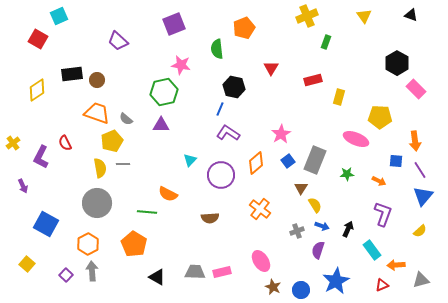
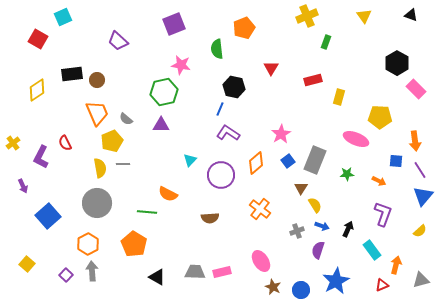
cyan square at (59, 16): moved 4 px right, 1 px down
orange trapezoid at (97, 113): rotated 48 degrees clockwise
blue square at (46, 224): moved 2 px right, 8 px up; rotated 20 degrees clockwise
orange arrow at (396, 265): rotated 108 degrees clockwise
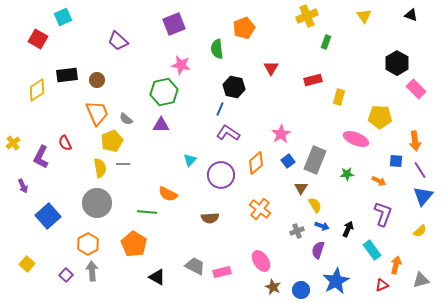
black rectangle at (72, 74): moved 5 px left, 1 px down
gray trapezoid at (195, 272): moved 6 px up; rotated 25 degrees clockwise
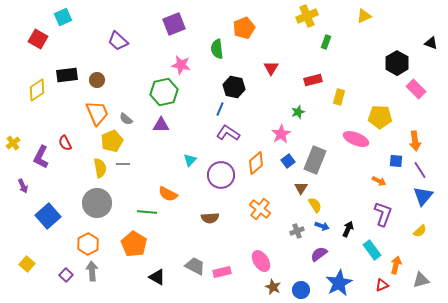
black triangle at (411, 15): moved 20 px right, 28 px down
yellow triangle at (364, 16): rotated 42 degrees clockwise
green star at (347, 174): moved 49 px left, 62 px up; rotated 16 degrees counterclockwise
purple semicircle at (318, 250): moved 1 px right, 4 px down; rotated 36 degrees clockwise
blue star at (336, 281): moved 3 px right, 2 px down
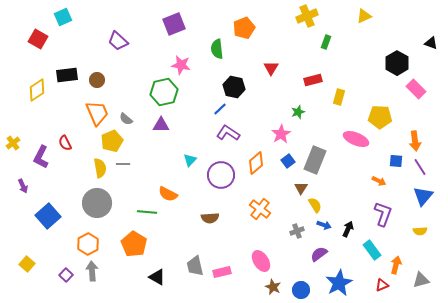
blue line at (220, 109): rotated 24 degrees clockwise
purple line at (420, 170): moved 3 px up
blue arrow at (322, 226): moved 2 px right, 1 px up
yellow semicircle at (420, 231): rotated 40 degrees clockwise
gray trapezoid at (195, 266): rotated 130 degrees counterclockwise
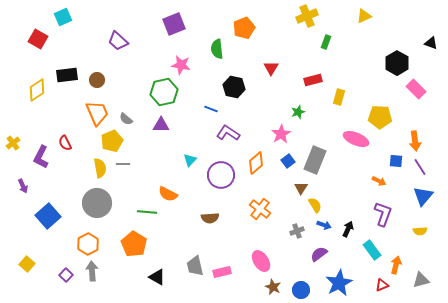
blue line at (220, 109): moved 9 px left; rotated 64 degrees clockwise
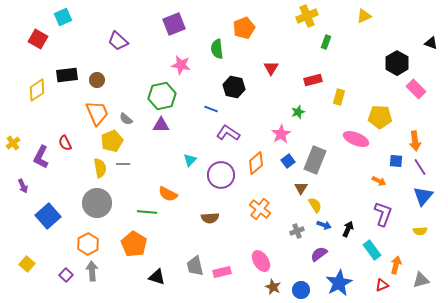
green hexagon at (164, 92): moved 2 px left, 4 px down
black triangle at (157, 277): rotated 12 degrees counterclockwise
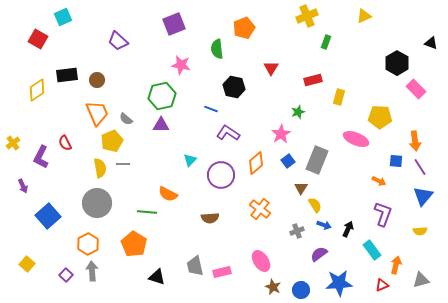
gray rectangle at (315, 160): moved 2 px right
blue star at (339, 283): rotated 24 degrees clockwise
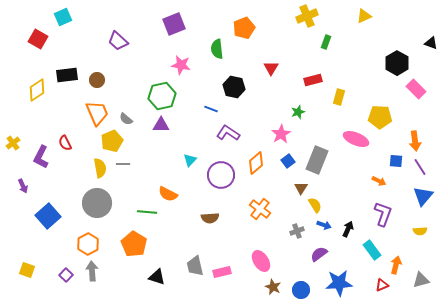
yellow square at (27, 264): moved 6 px down; rotated 21 degrees counterclockwise
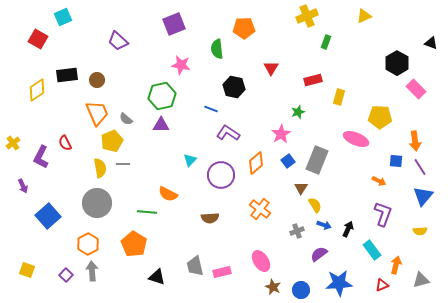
orange pentagon at (244, 28): rotated 20 degrees clockwise
